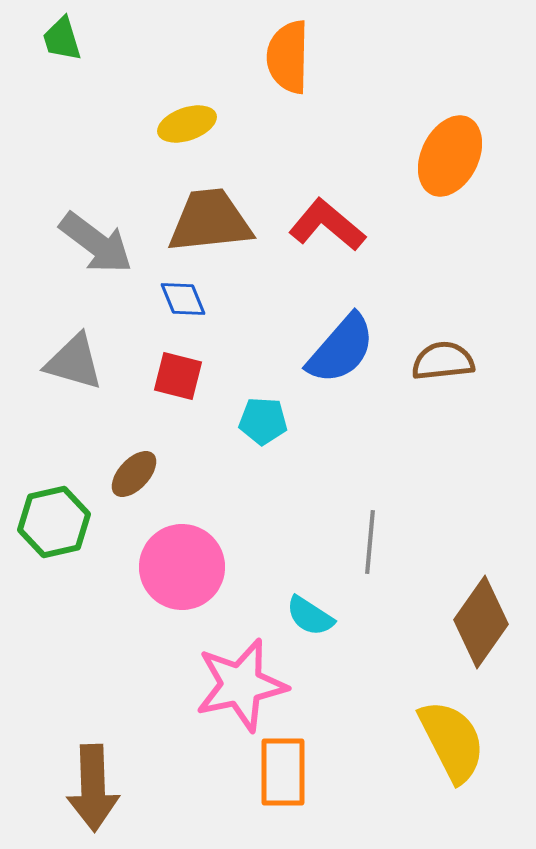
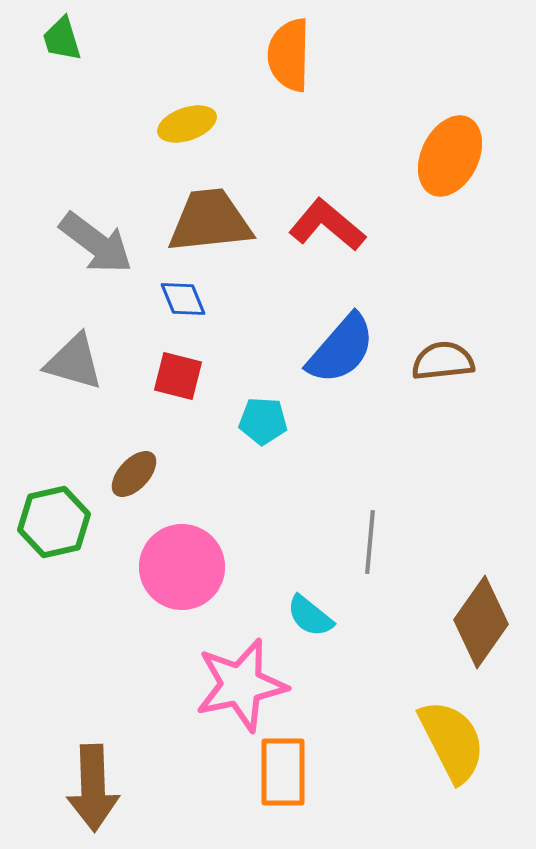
orange semicircle: moved 1 px right, 2 px up
cyan semicircle: rotated 6 degrees clockwise
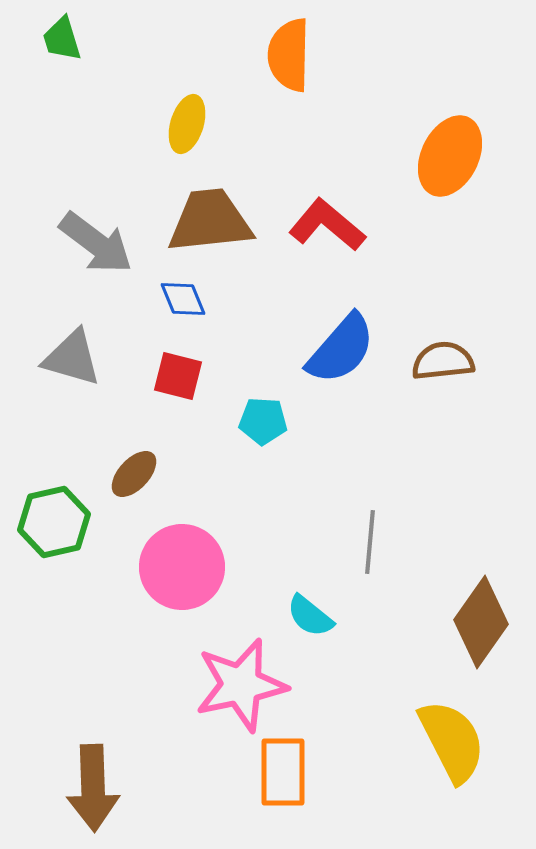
yellow ellipse: rotated 54 degrees counterclockwise
gray triangle: moved 2 px left, 4 px up
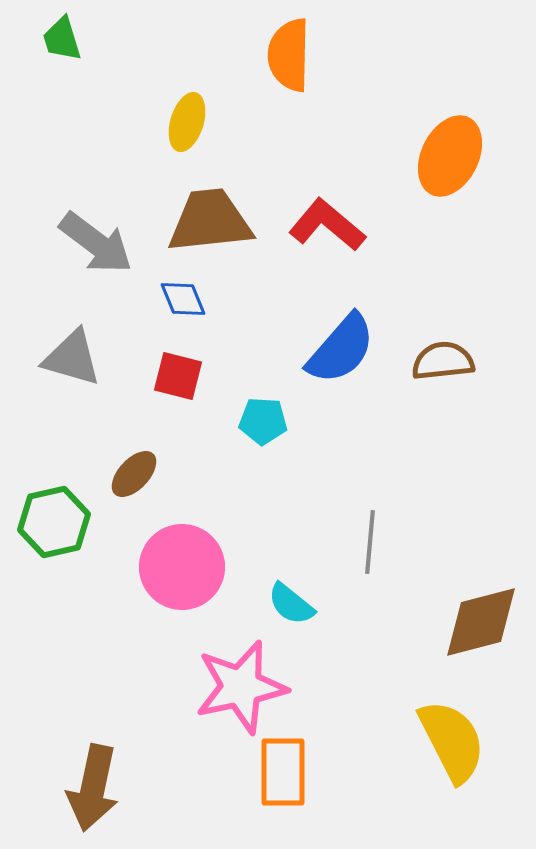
yellow ellipse: moved 2 px up
cyan semicircle: moved 19 px left, 12 px up
brown diamond: rotated 40 degrees clockwise
pink star: moved 2 px down
brown arrow: rotated 14 degrees clockwise
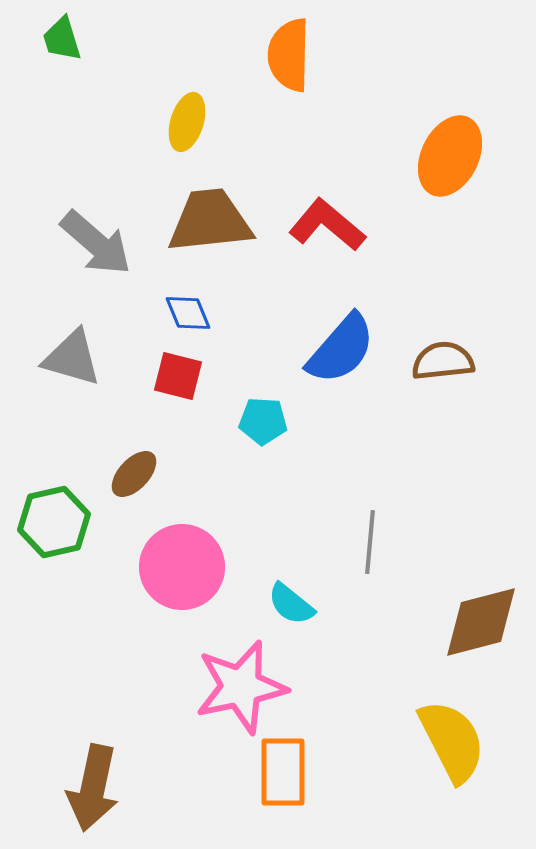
gray arrow: rotated 4 degrees clockwise
blue diamond: moved 5 px right, 14 px down
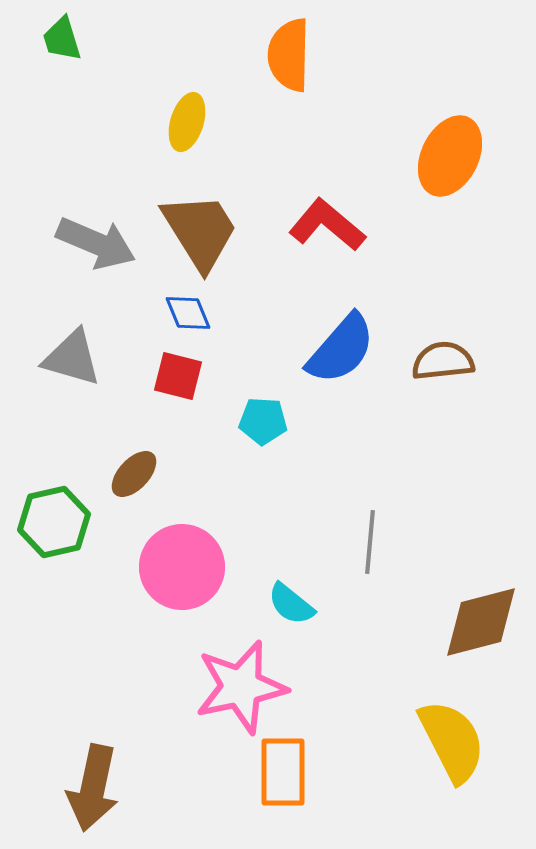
brown trapezoid: moved 10 px left, 10 px down; rotated 64 degrees clockwise
gray arrow: rotated 18 degrees counterclockwise
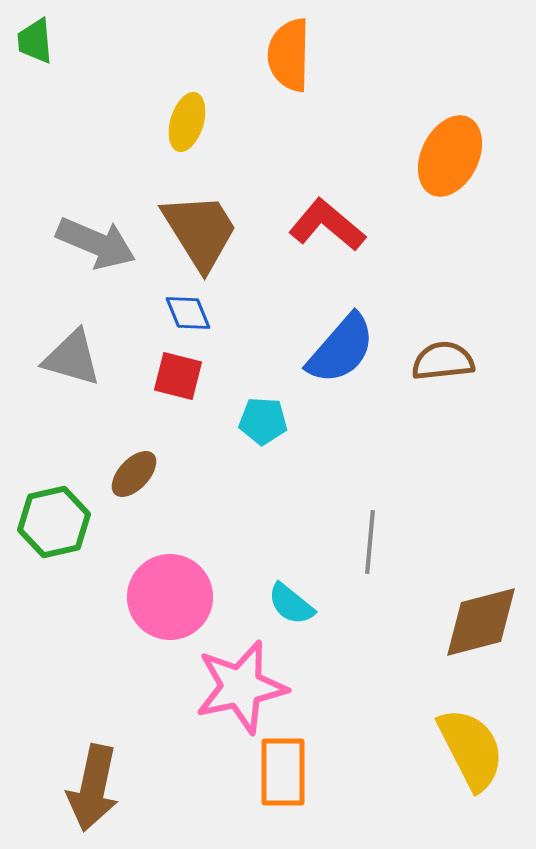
green trapezoid: moved 27 px left, 2 px down; rotated 12 degrees clockwise
pink circle: moved 12 px left, 30 px down
yellow semicircle: moved 19 px right, 8 px down
